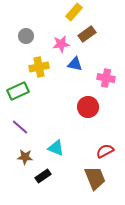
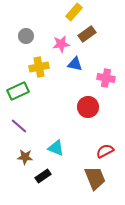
purple line: moved 1 px left, 1 px up
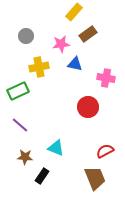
brown rectangle: moved 1 px right
purple line: moved 1 px right, 1 px up
black rectangle: moved 1 px left; rotated 21 degrees counterclockwise
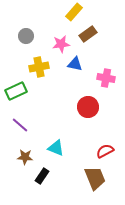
green rectangle: moved 2 px left
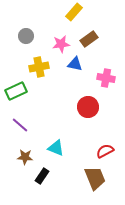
brown rectangle: moved 1 px right, 5 px down
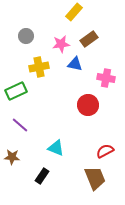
red circle: moved 2 px up
brown star: moved 13 px left
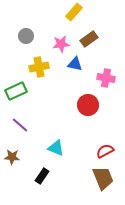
brown trapezoid: moved 8 px right
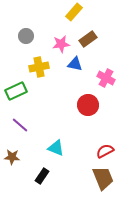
brown rectangle: moved 1 px left
pink cross: rotated 18 degrees clockwise
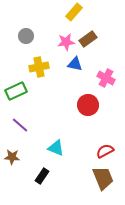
pink star: moved 5 px right, 2 px up
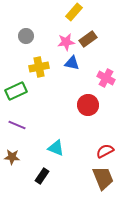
blue triangle: moved 3 px left, 1 px up
purple line: moved 3 px left; rotated 18 degrees counterclockwise
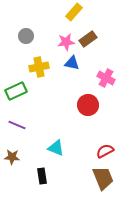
black rectangle: rotated 42 degrees counterclockwise
